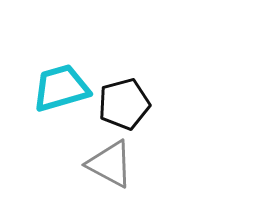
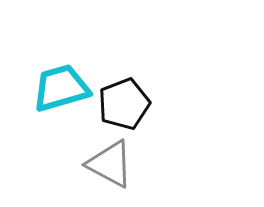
black pentagon: rotated 6 degrees counterclockwise
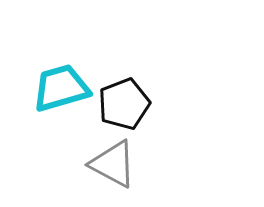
gray triangle: moved 3 px right
